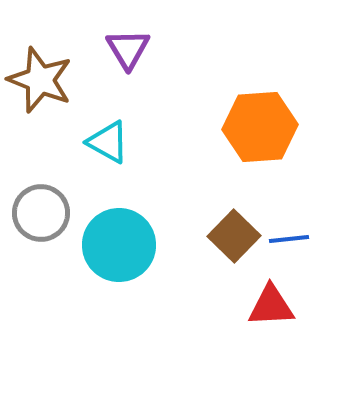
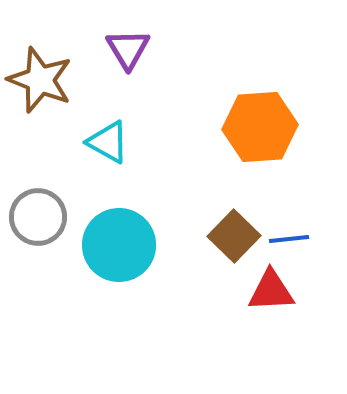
gray circle: moved 3 px left, 4 px down
red triangle: moved 15 px up
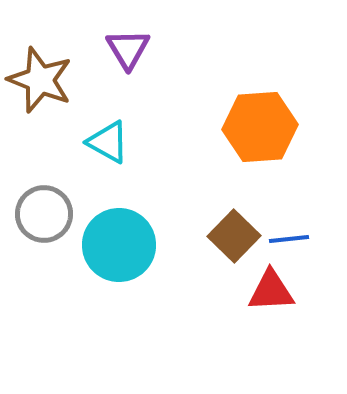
gray circle: moved 6 px right, 3 px up
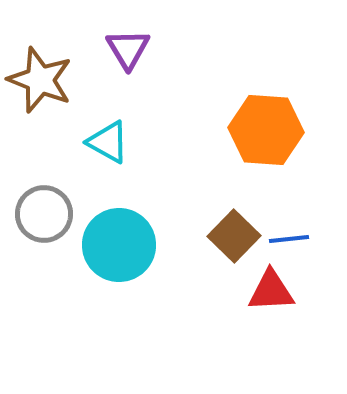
orange hexagon: moved 6 px right, 3 px down; rotated 8 degrees clockwise
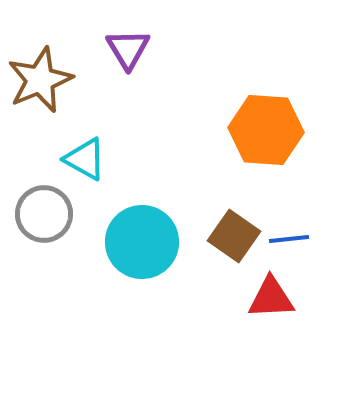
brown star: rotated 28 degrees clockwise
cyan triangle: moved 23 px left, 17 px down
brown square: rotated 9 degrees counterclockwise
cyan circle: moved 23 px right, 3 px up
red triangle: moved 7 px down
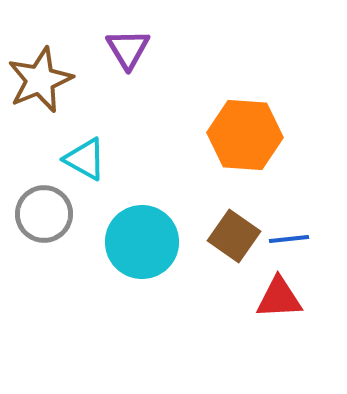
orange hexagon: moved 21 px left, 5 px down
red triangle: moved 8 px right
